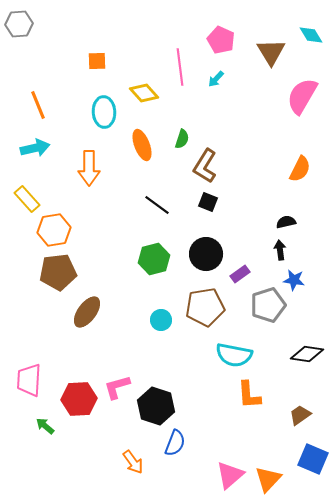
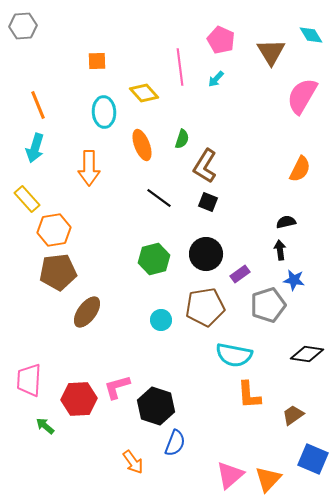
gray hexagon at (19, 24): moved 4 px right, 2 px down
cyan arrow at (35, 148): rotated 120 degrees clockwise
black line at (157, 205): moved 2 px right, 7 px up
brown trapezoid at (300, 415): moved 7 px left
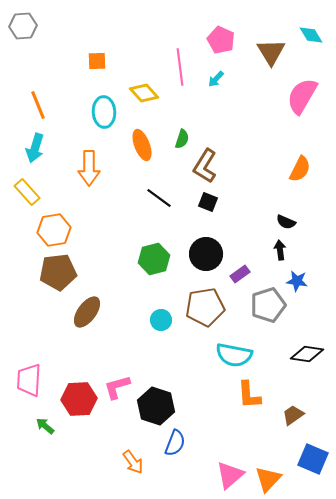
yellow rectangle at (27, 199): moved 7 px up
black semicircle at (286, 222): rotated 144 degrees counterclockwise
blue star at (294, 280): moved 3 px right, 1 px down
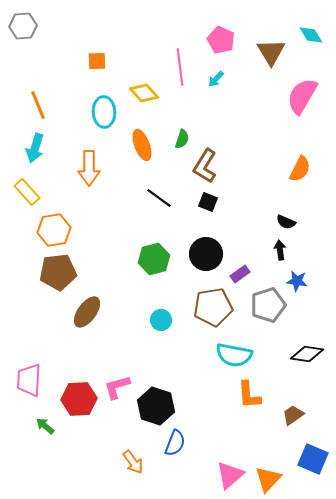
brown pentagon at (205, 307): moved 8 px right
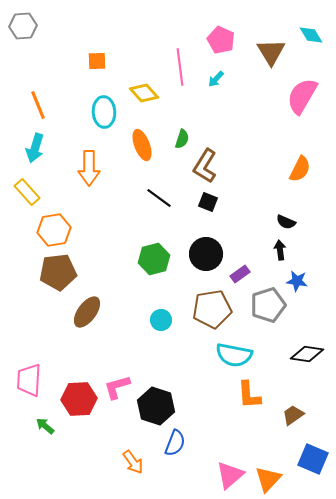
brown pentagon at (213, 307): moved 1 px left, 2 px down
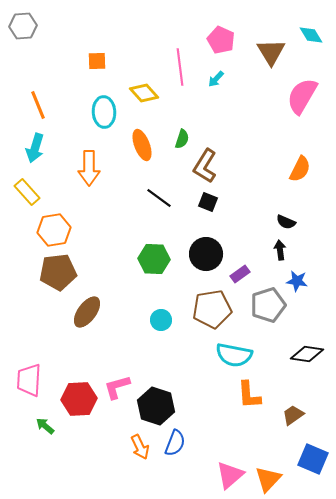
green hexagon at (154, 259): rotated 16 degrees clockwise
orange arrow at (133, 462): moved 7 px right, 15 px up; rotated 10 degrees clockwise
